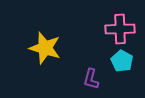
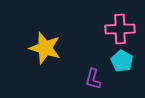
purple L-shape: moved 2 px right
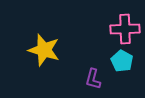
pink cross: moved 5 px right
yellow star: moved 1 px left, 2 px down
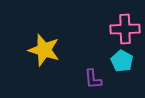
purple L-shape: rotated 20 degrees counterclockwise
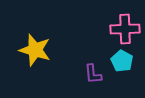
yellow star: moved 9 px left
purple L-shape: moved 5 px up
